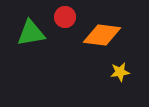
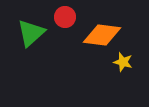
green triangle: rotated 32 degrees counterclockwise
yellow star: moved 3 px right, 10 px up; rotated 24 degrees clockwise
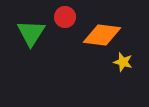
green triangle: rotated 16 degrees counterclockwise
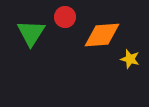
orange diamond: rotated 12 degrees counterclockwise
yellow star: moved 7 px right, 3 px up
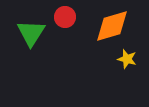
orange diamond: moved 10 px right, 9 px up; rotated 12 degrees counterclockwise
yellow star: moved 3 px left
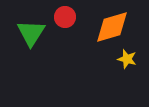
orange diamond: moved 1 px down
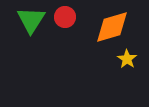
green triangle: moved 13 px up
yellow star: rotated 18 degrees clockwise
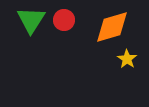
red circle: moved 1 px left, 3 px down
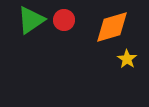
green triangle: rotated 24 degrees clockwise
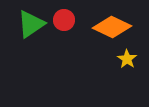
green triangle: moved 4 px down
orange diamond: rotated 42 degrees clockwise
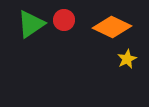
yellow star: rotated 12 degrees clockwise
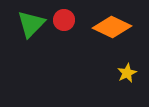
green triangle: rotated 12 degrees counterclockwise
yellow star: moved 14 px down
